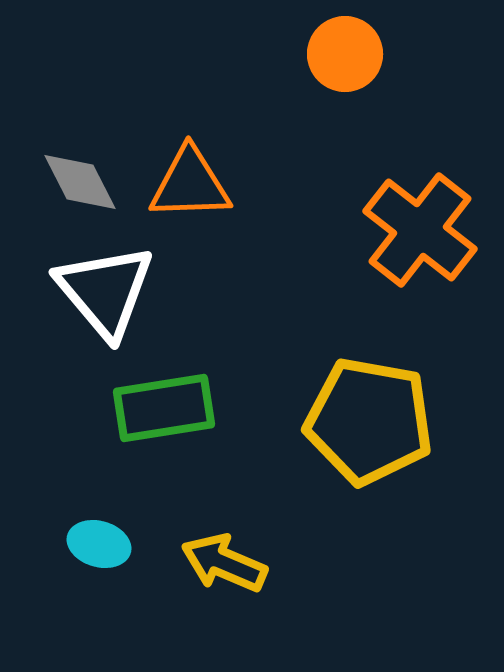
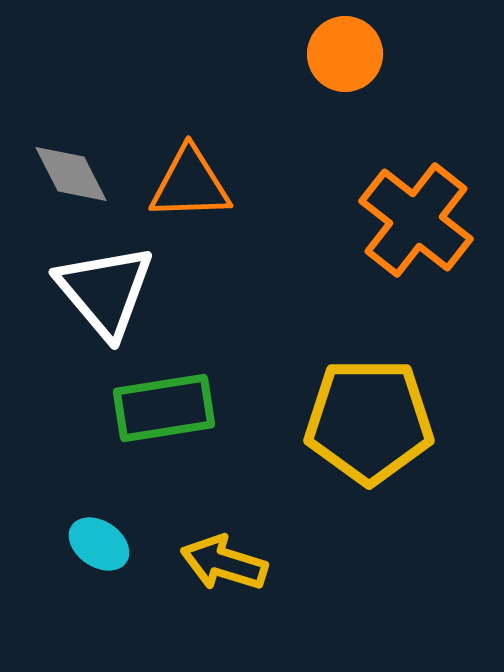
gray diamond: moved 9 px left, 8 px up
orange cross: moved 4 px left, 10 px up
yellow pentagon: rotated 10 degrees counterclockwise
cyan ellipse: rotated 18 degrees clockwise
yellow arrow: rotated 6 degrees counterclockwise
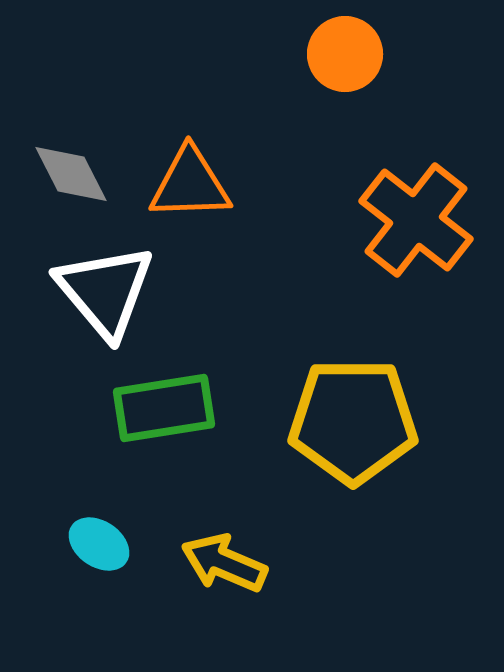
yellow pentagon: moved 16 px left
yellow arrow: rotated 6 degrees clockwise
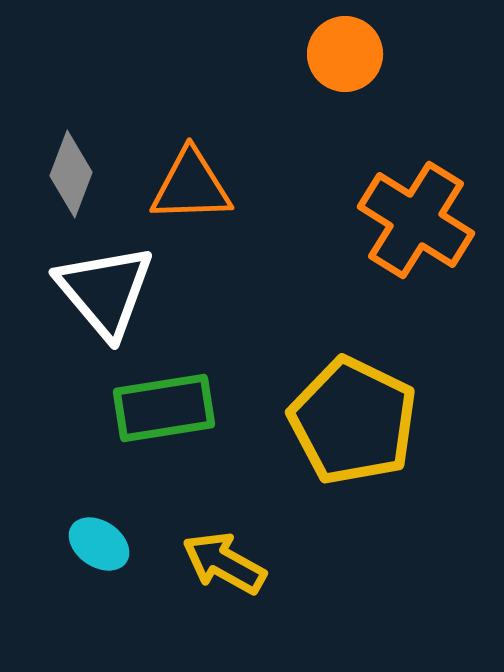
gray diamond: rotated 48 degrees clockwise
orange triangle: moved 1 px right, 2 px down
orange cross: rotated 6 degrees counterclockwise
yellow pentagon: rotated 26 degrees clockwise
yellow arrow: rotated 6 degrees clockwise
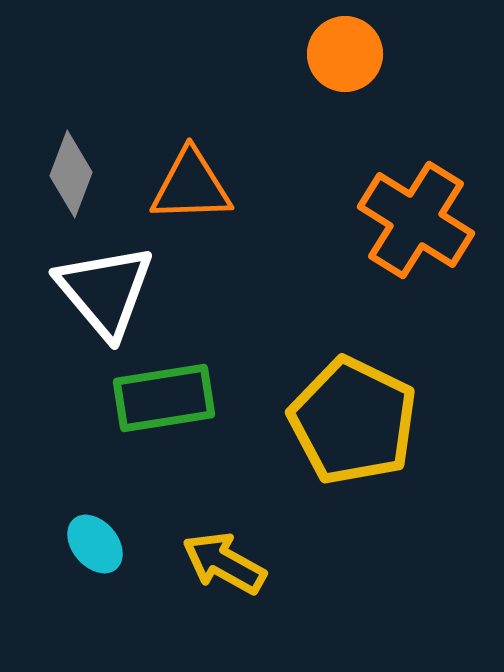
green rectangle: moved 10 px up
cyan ellipse: moved 4 px left; rotated 16 degrees clockwise
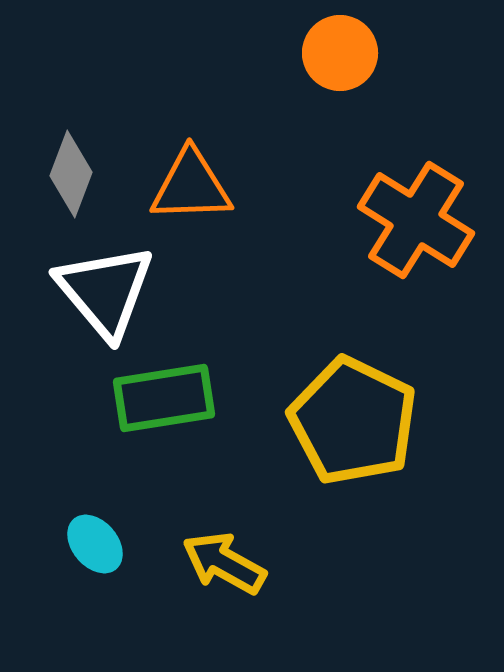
orange circle: moved 5 px left, 1 px up
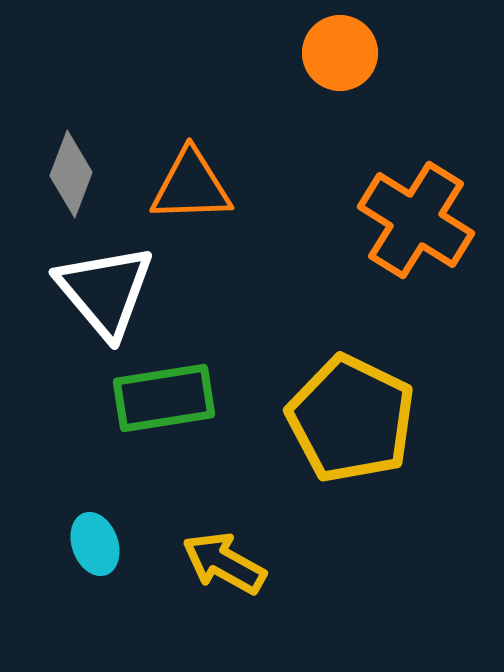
yellow pentagon: moved 2 px left, 2 px up
cyan ellipse: rotated 20 degrees clockwise
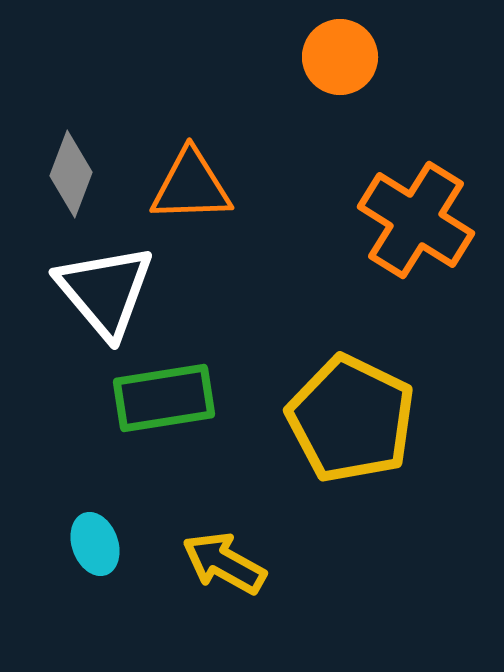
orange circle: moved 4 px down
